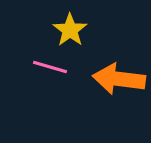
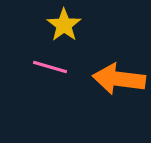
yellow star: moved 6 px left, 5 px up
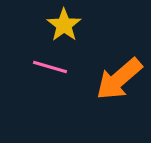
orange arrow: rotated 48 degrees counterclockwise
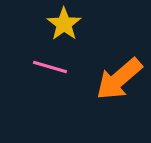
yellow star: moved 1 px up
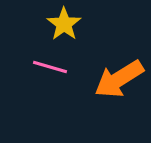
orange arrow: rotated 9 degrees clockwise
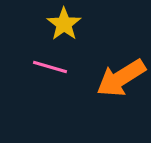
orange arrow: moved 2 px right, 1 px up
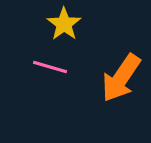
orange arrow: rotated 24 degrees counterclockwise
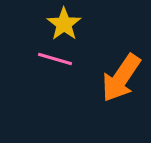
pink line: moved 5 px right, 8 px up
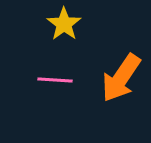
pink line: moved 21 px down; rotated 12 degrees counterclockwise
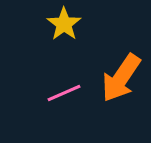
pink line: moved 9 px right, 13 px down; rotated 28 degrees counterclockwise
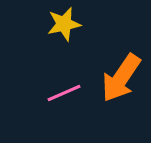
yellow star: rotated 24 degrees clockwise
